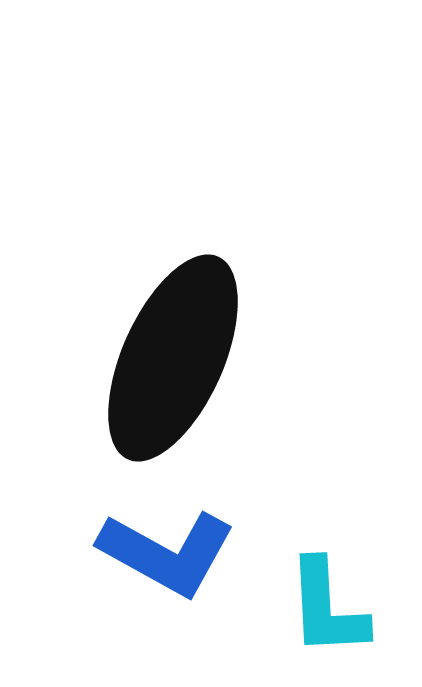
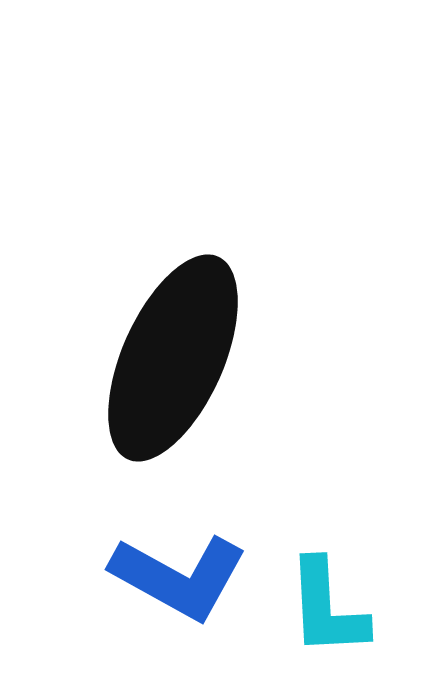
blue L-shape: moved 12 px right, 24 px down
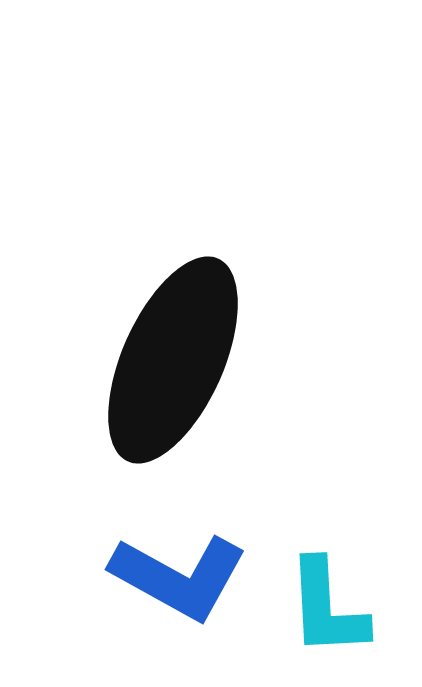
black ellipse: moved 2 px down
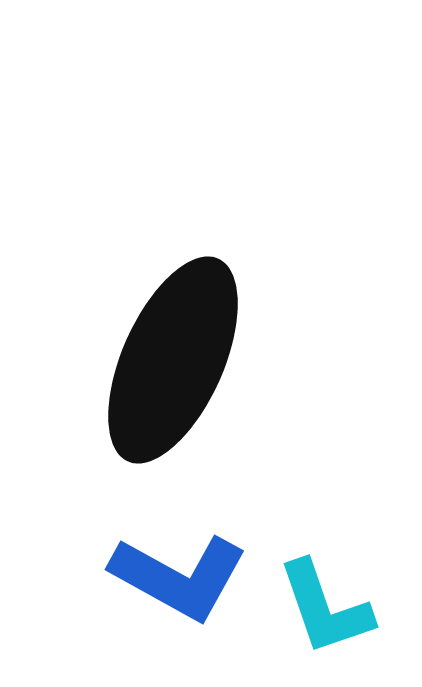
cyan L-shape: moved 2 px left; rotated 16 degrees counterclockwise
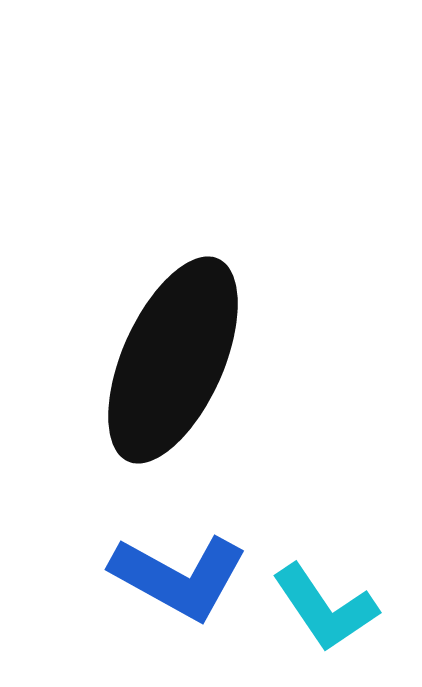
cyan L-shape: rotated 15 degrees counterclockwise
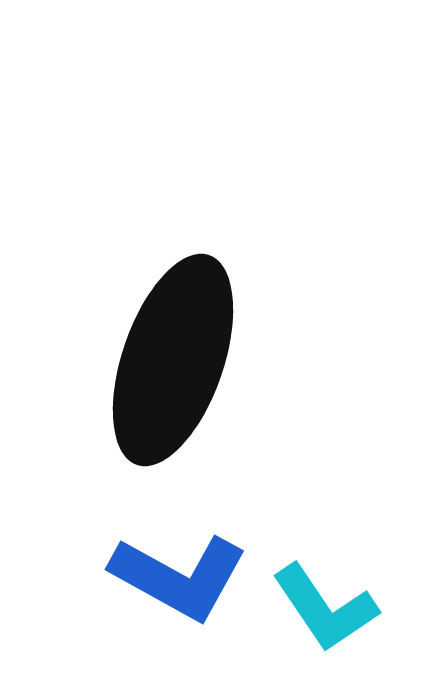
black ellipse: rotated 5 degrees counterclockwise
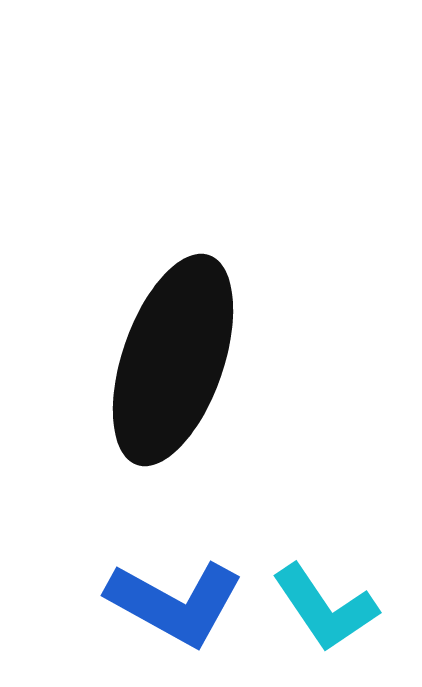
blue L-shape: moved 4 px left, 26 px down
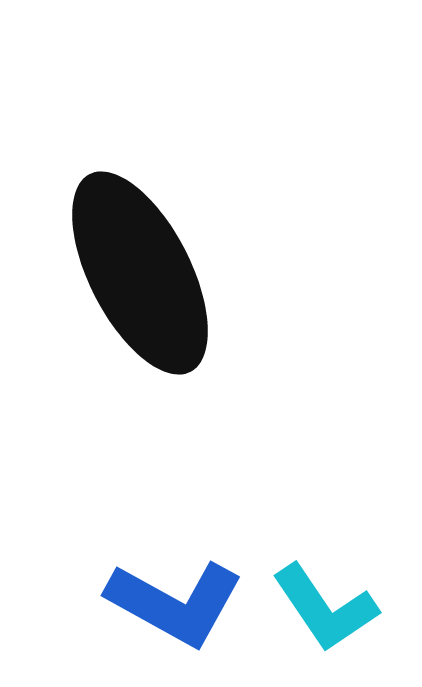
black ellipse: moved 33 px left, 87 px up; rotated 46 degrees counterclockwise
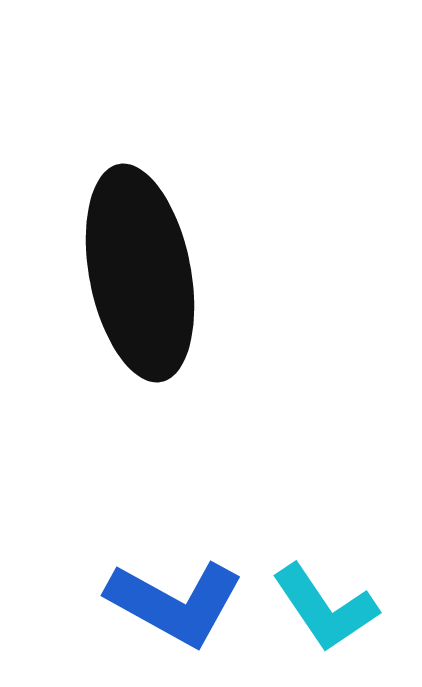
black ellipse: rotated 16 degrees clockwise
